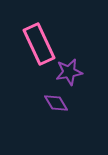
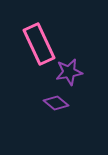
purple diamond: rotated 20 degrees counterclockwise
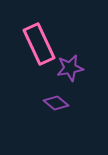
purple star: moved 1 px right, 4 px up
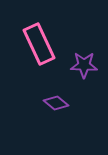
purple star: moved 14 px right, 3 px up; rotated 12 degrees clockwise
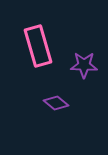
pink rectangle: moved 1 px left, 2 px down; rotated 9 degrees clockwise
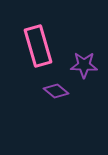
purple diamond: moved 12 px up
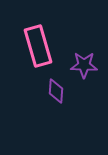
purple diamond: rotated 55 degrees clockwise
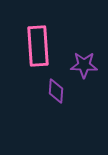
pink rectangle: rotated 12 degrees clockwise
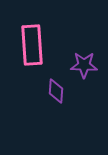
pink rectangle: moved 6 px left, 1 px up
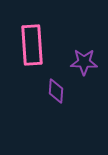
purple star: moved 3 px up
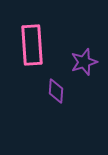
purple star: rotated 20 degrees counterclockwise
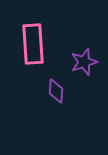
pink rectangle: moved 1 px right, 1 px up
